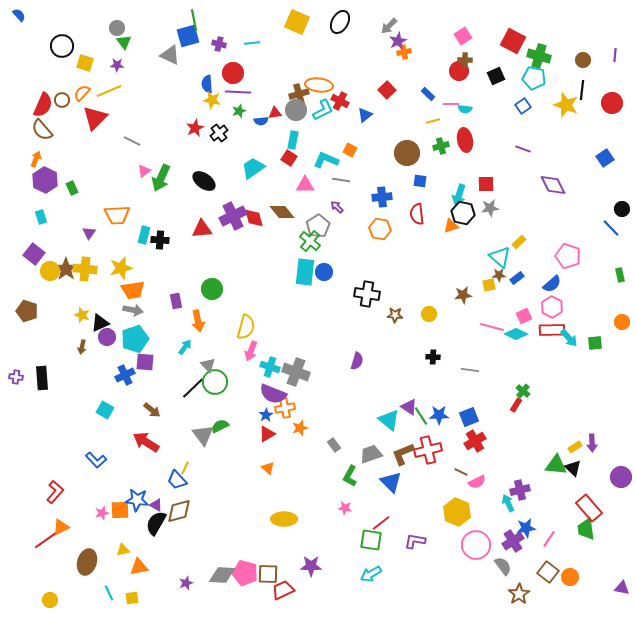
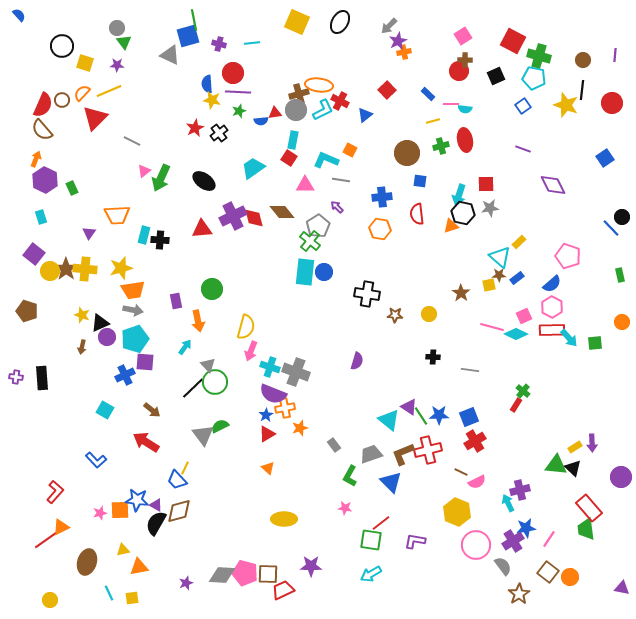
black circle at (622, 209): moved 8 px down
brown star at (463, 295): moved 2 px left, 2 px up; rotated 30 degrees counterclockwise
pink star at (102, 513): moved 2 px left
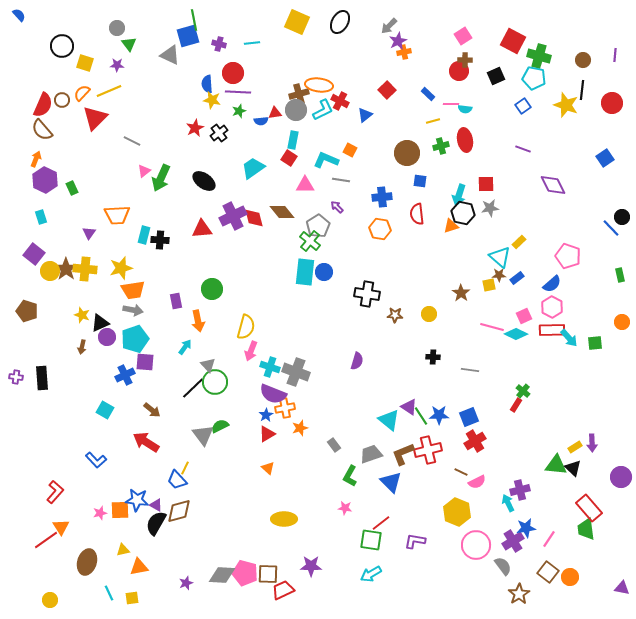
green triangle at (124, 42): moved 5 px right, 2 px down
orange triangle at (61, 527): rotated 36 degrees counterclockwise
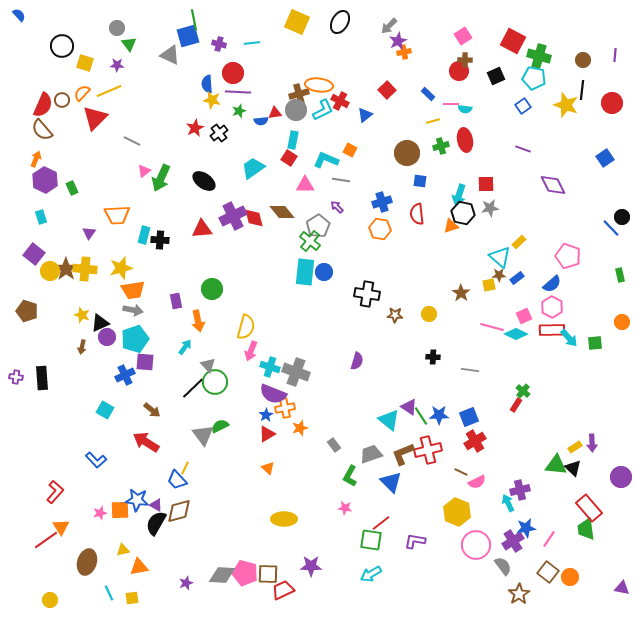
blue cross at (382, 197): moved 5 px down; rotated 12 degrees counterclockwise
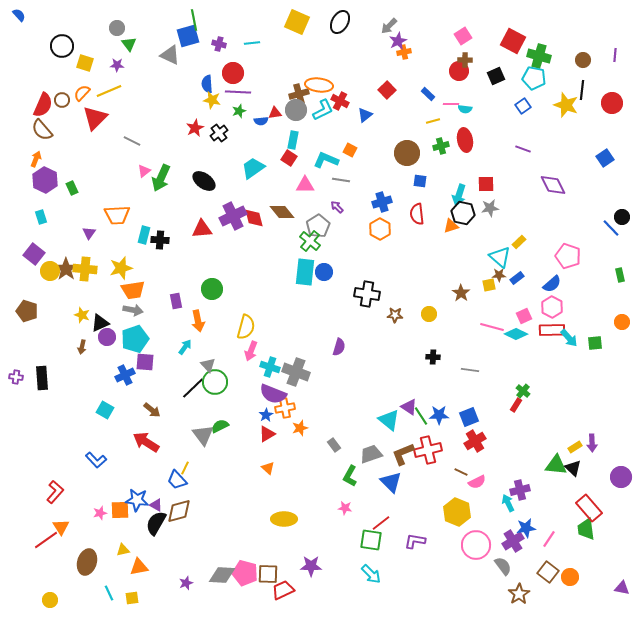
orange hexagon at (380, 229): rotated 20 degrees clockwise
purple semicircle at (357, 361): moved 18 px left, 14 px up
cyan arrow at (371, 574): rotated 105 degrees counterclockwise
